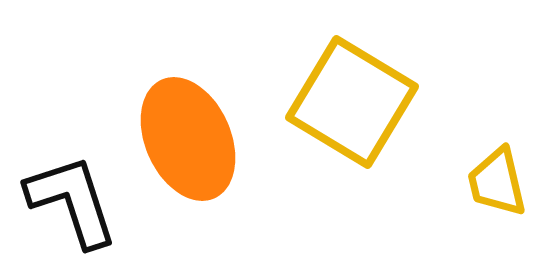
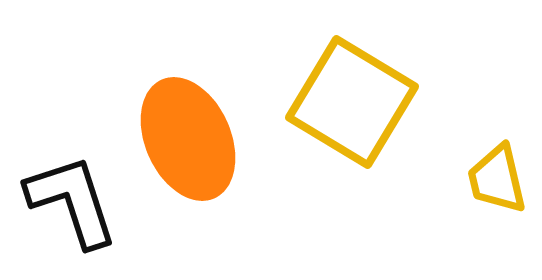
yellow trapezoid: moved 3 px up
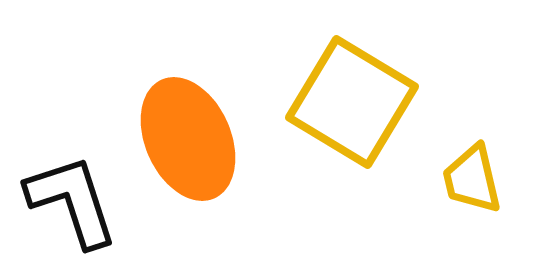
yellow trapezoid: moved 25 px left
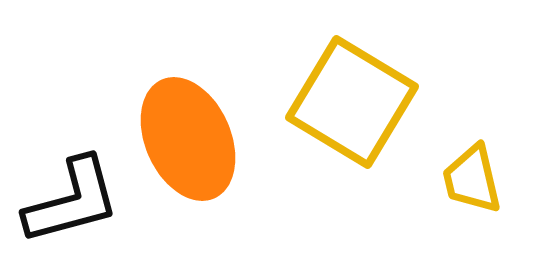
black L-shape: rotated 93 degrees clockwise
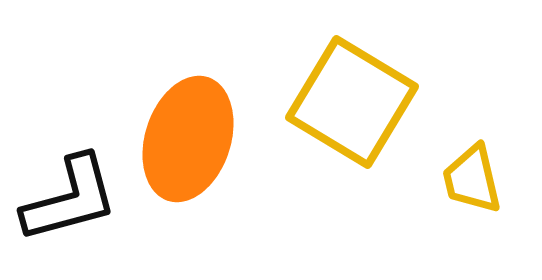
orange ellipse: rotated 42 degrees clockwise
black L-shape: moved 2 px left, 2 px up
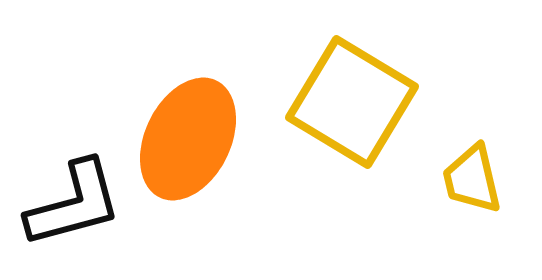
orange ellipse: rotated 8 degrees clockwise
black L-shape: moved 4 px right, 5 px down
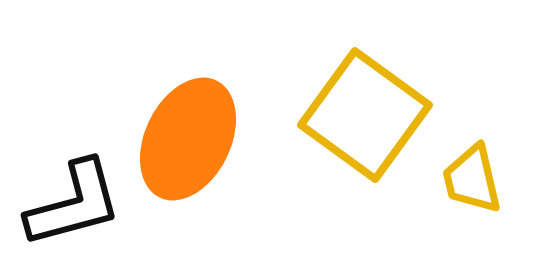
yellow square: moved 13 px right, 13 px down; rotated 5 degrees clockwise
